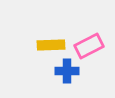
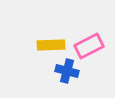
blue cross: rotated 15 degrees clockwise
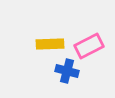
yellow rectangle: moved 1 px left, 1 px up
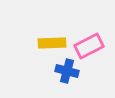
yellow rectangle: moved 2 px right, 1 px up
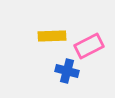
yellow rectangle: moved 7 px up
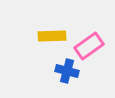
pink rectangle: rotated 8 degrees counterclockwise
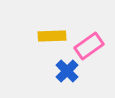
blue cross: rotated 30 degrees clockwise
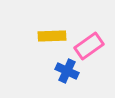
blue cross: rotated 20 degrees counterclockwise
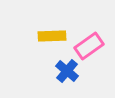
blue cross: rotated 15 degrees clockwise
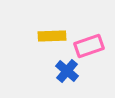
pink rectangle: rotated 16 degrees clockwise
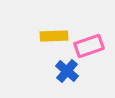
yellow rectangle: moved 2 px right
